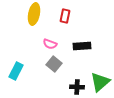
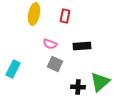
gray square: moved 1 px right; rotated 14 degrees counterclockwise
cyan rectangle: moved 3 px left, 2 px up
black cross: moved 1 px right
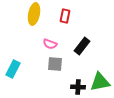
black rectangle: rotated 48 degrees counterclockwise
gray square: rotated 21 degrees counterclockwise
green triangle: rotated 30 degrees clockwise
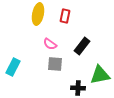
yellow ellipse: moved 4 px right
pink semicircle: rotated 16 degrees clockwise
cyan rectangle: moved 2 px up
green triangle: moved 7 px up
black cross: moved 1 px down
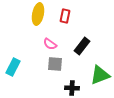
green triangle: rotated 10 degrees counterclockwise
black cross: moved 6 px left
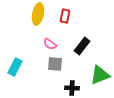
cyan rectangle: moved 2 px right
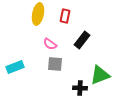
black rectangle: moved 6 px up
cyan rectangle: rotated 42 degrees clockwise
black cross: moved 8 px right
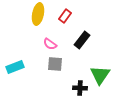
red rectangle: rotated 24 degrees clockwise
green triangle: rotated 35 degrees counterclockwise
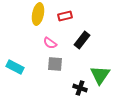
red rectangle: rotated 40 degrees clockwise
pink semicircle: moved 1 px up
cyan rectangle: rotated 48 degrees clockwise
black cross: rotated 16 degrees clockwise
